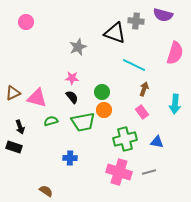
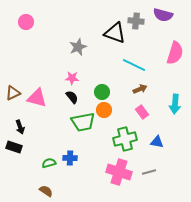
brown arrow: moved 4 px left; rotated 48 degrees clockwise
green semicircle: moved 2 px left, 42 px down
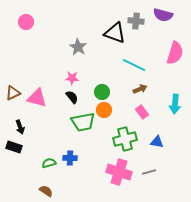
gray star: rotated 18 degrees counterclockwise
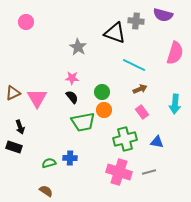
pink triangle: rotated 45 degrees clockwise
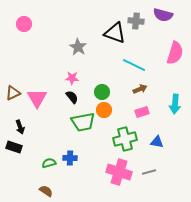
pink circle: moved 2 px left, 2 px down
pink rectangle: rotated 72 degrees counterclockwise
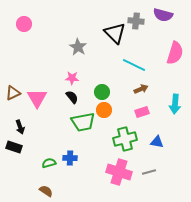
black triangle: rotated 25 degrees clockwise
brown arrow: moved 1 px right
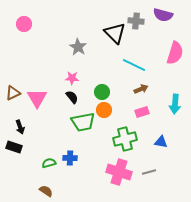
blue triangle: moved 4 px right
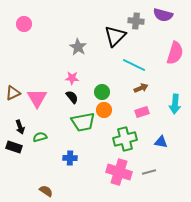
black triangle: moved 3 px down; rotated 30 degrees clockwise
brown arrow: moved 1 px up
green semicircle: moved 9 px left, 26 px up
